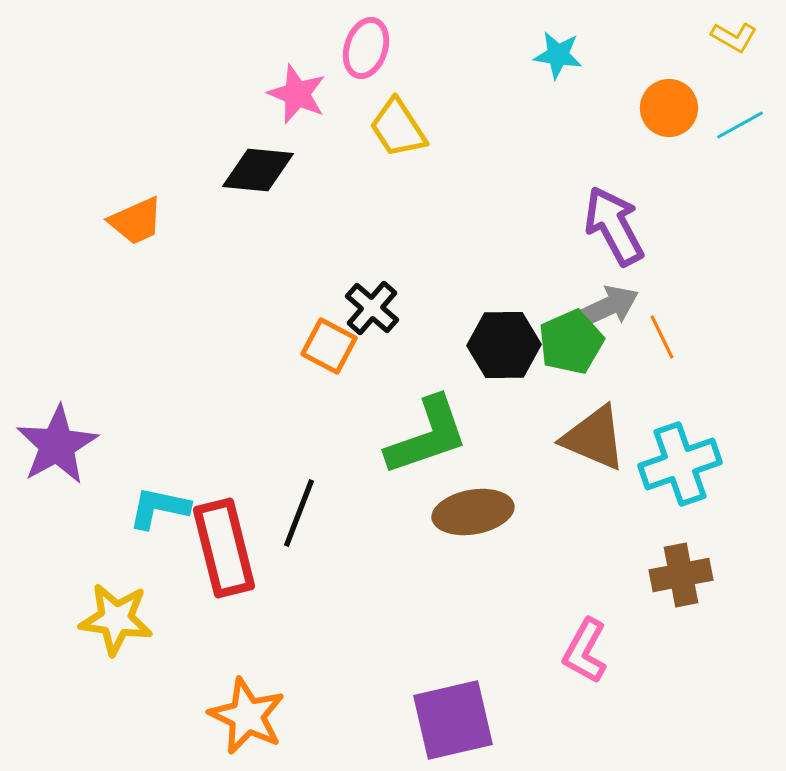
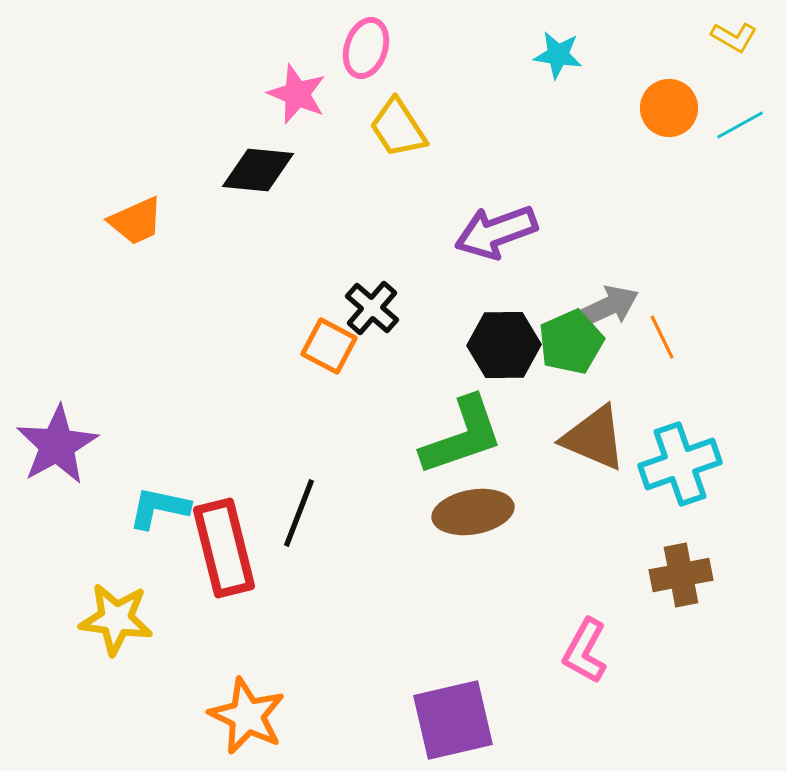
purple arrow: moved 118 px left, 6 px down; rotated 82 degrees counterclockwise
green L-shape: moved 35 px right
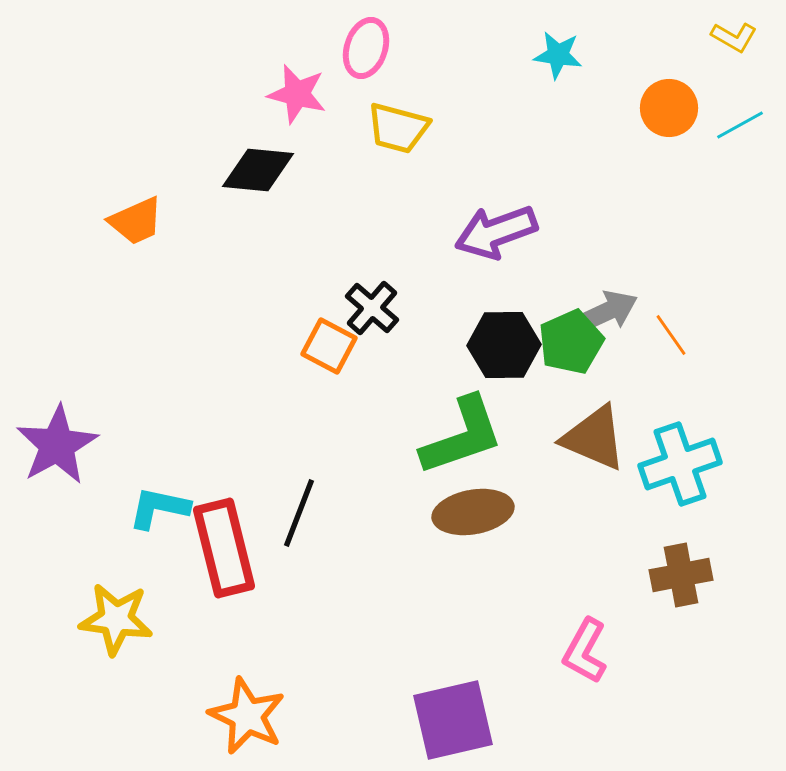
pink star: rotated 8 degrees counterclockwise
yellow trapezoid: rotated 42 degrees counterclockwise
gray arrow: moved 1 px left, 5 px down
orange line: moved 9 px right, 2 px up; rotated 9 degrees counterclockwise
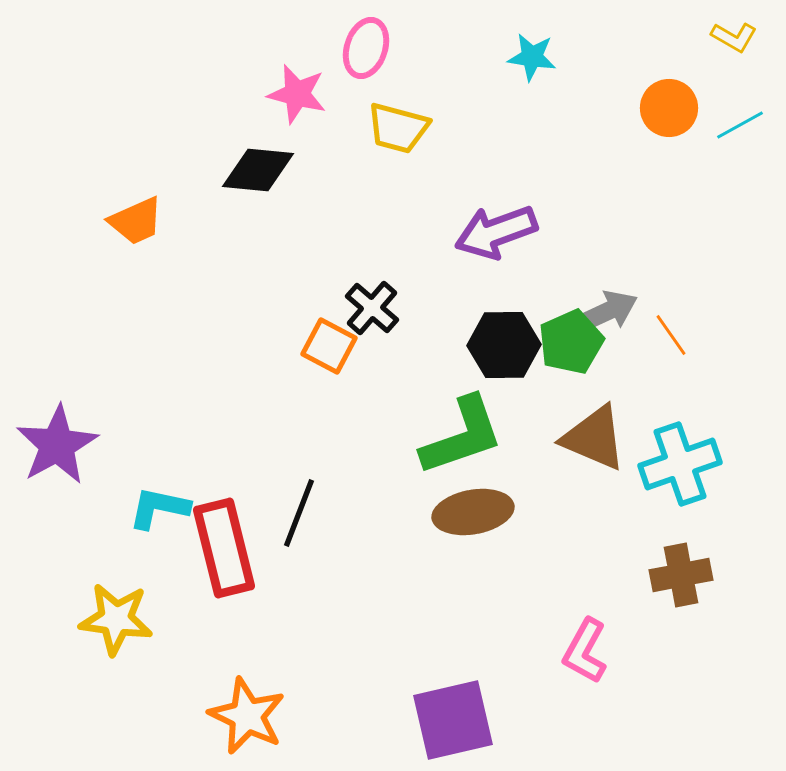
cyan star: moved 26 px left, 2 px down
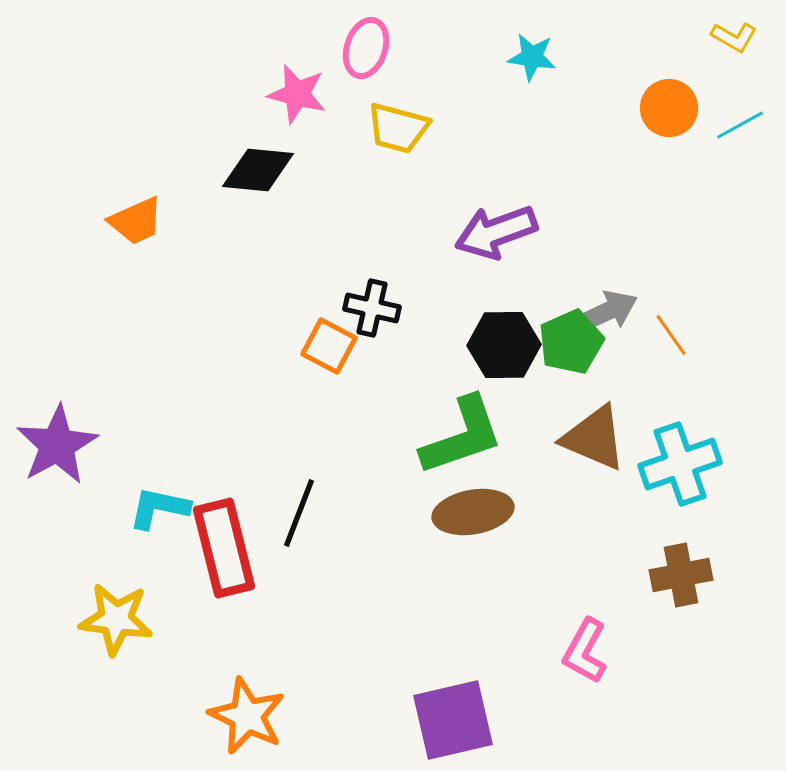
black cross: rotated 28 degrees counterclockwise
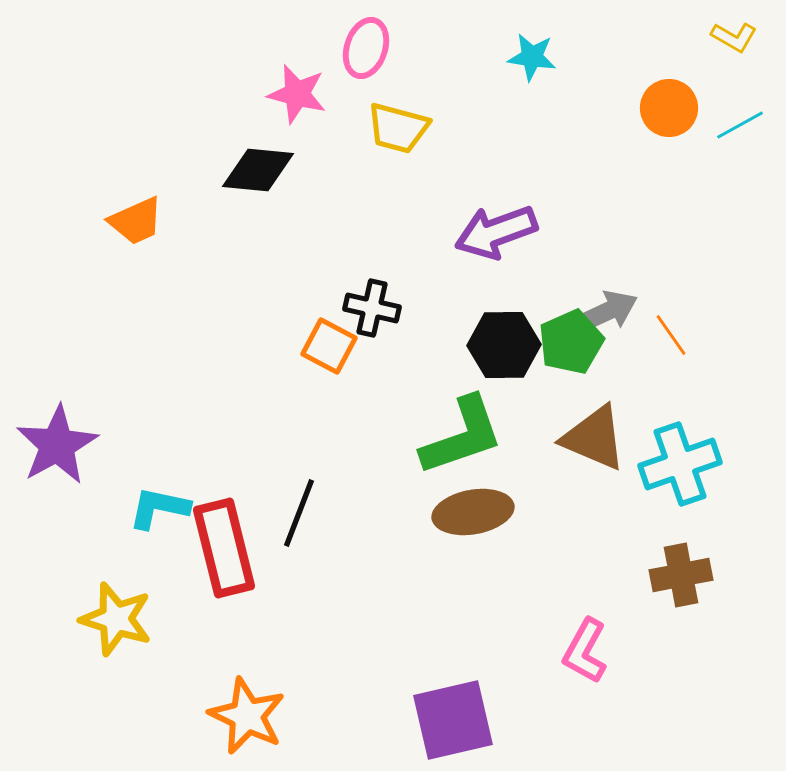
yellow star: rotated 10 degrees clockwise
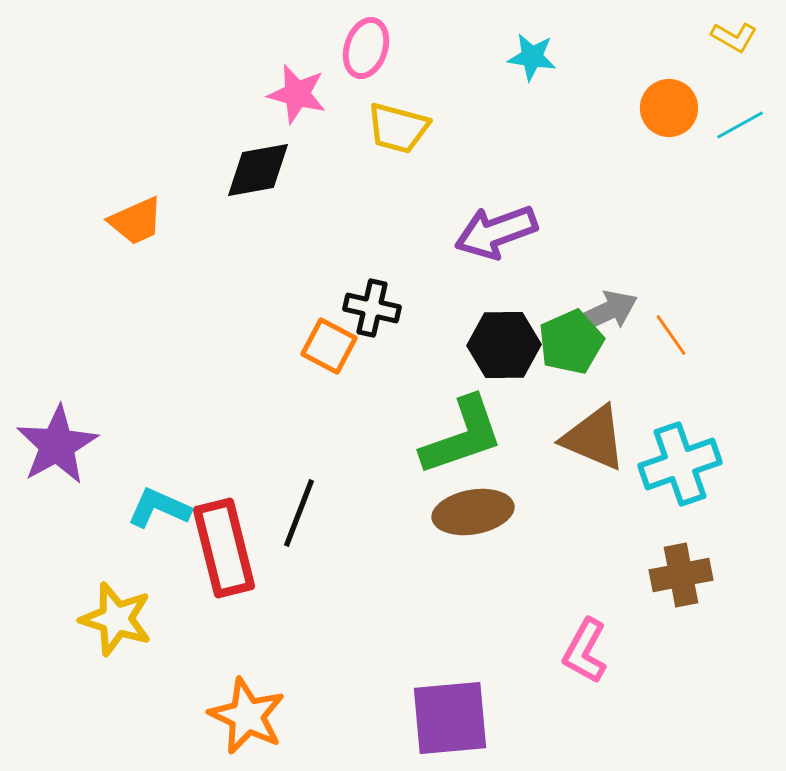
black diamond: rotated 16 degrees counterclockwise
cyan L-shape: rotated 12 degrees clockwise
purple square: moved 3 px left, 2 px up; rotated 8 degrees clockwise
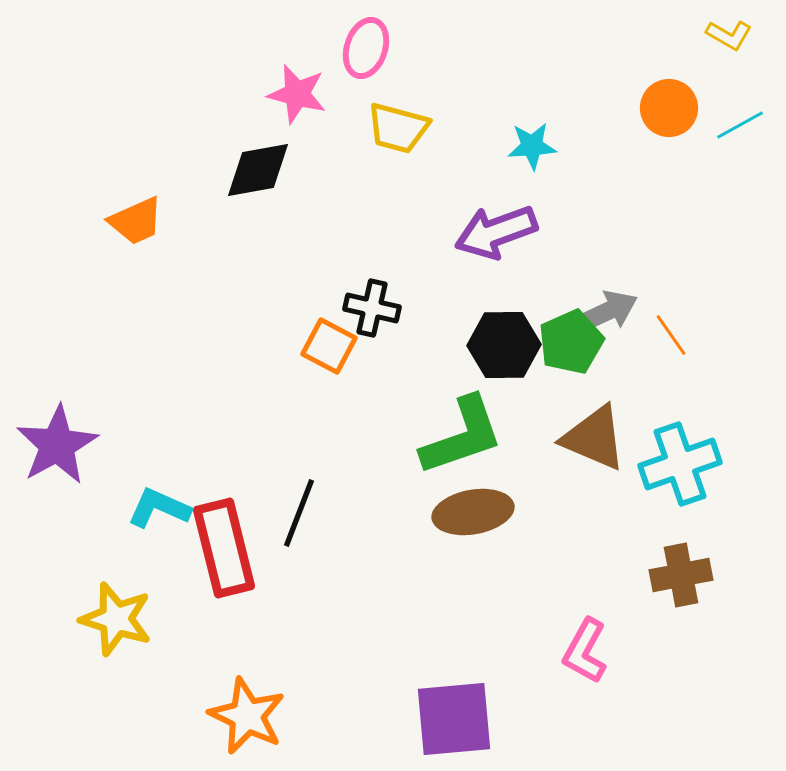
yellow L-shape: moved 5 px left, 2 px up
cyan star: moved 89 px down; rotated 12 degrees counterclockwise
purple square: moved 4 px right, 1 px down
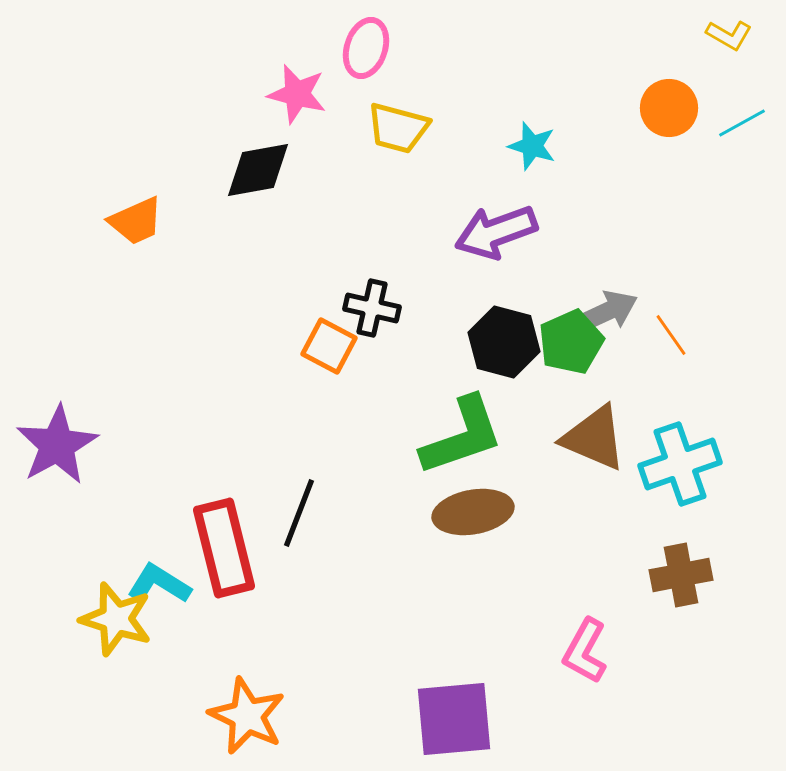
cyan line: moved 2 px right, 2 px up
cyan star: rotated 21 degrees clockwise
black hexagon: moved 3 px up; rotated 16 degrees clockwise
cyan L-shape: moved 76 px down; rotated 8 degrees clockwise
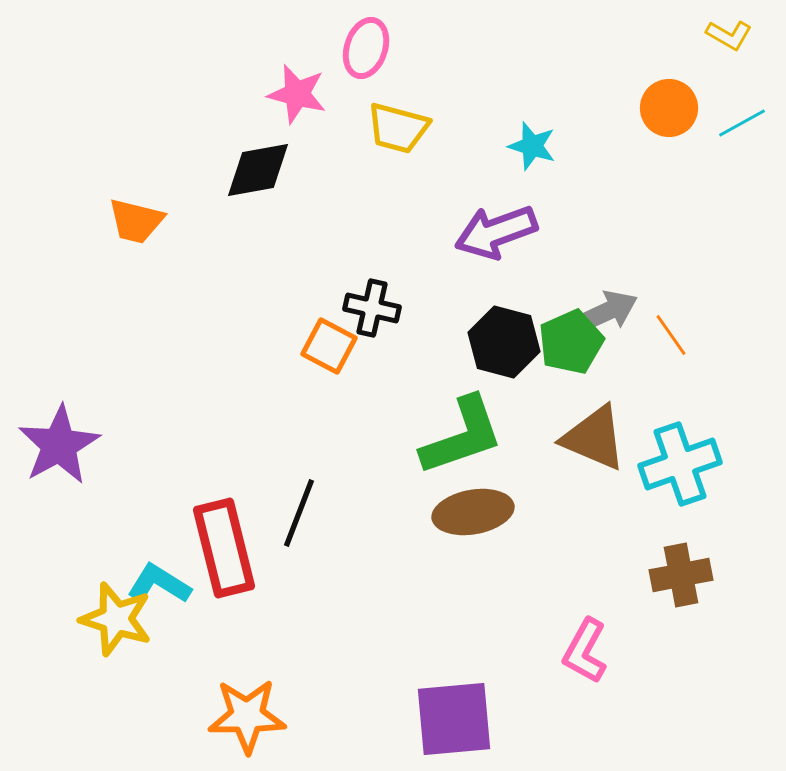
orange trapezoid: rotated 38 degrees clockwise
purple star: moved 2 px right
orange star: rotated 26 degrees counterclockwise
